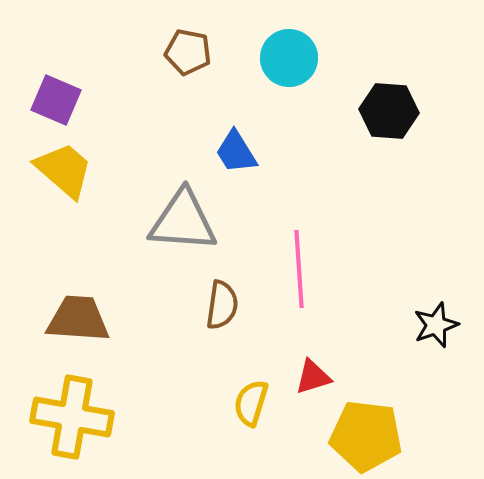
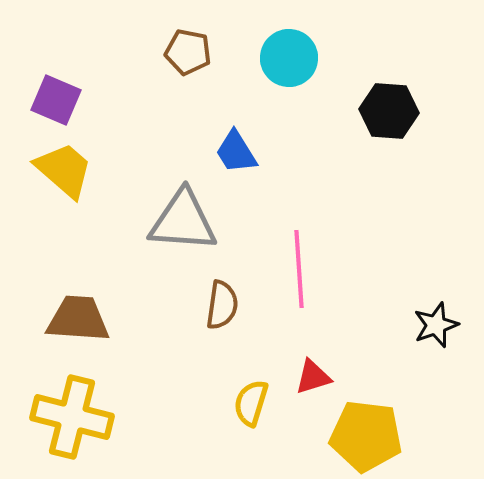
yellow cross: rotated 4 degrees clockwise
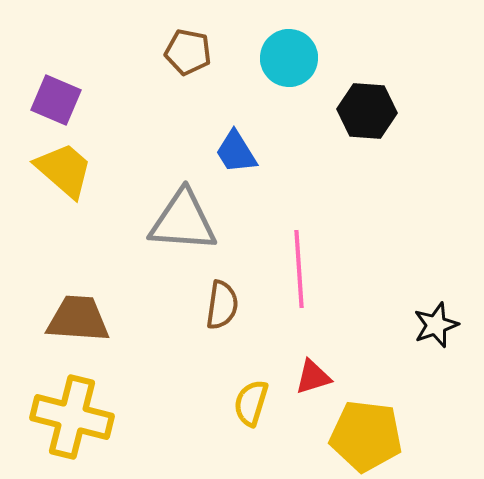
black hexagon: moved 22 px left
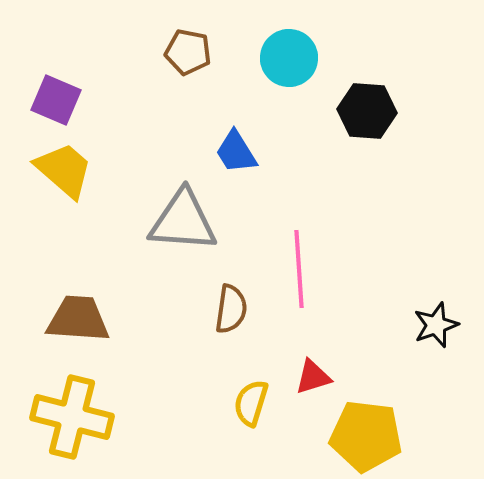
brown semicircle: moved 9 px right, 4 px down
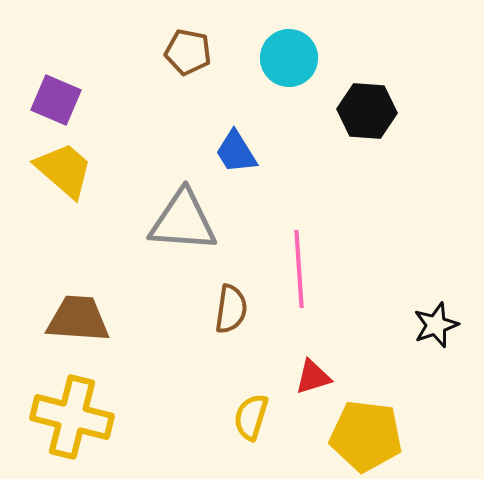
yellow semicircle: moved 14 px down
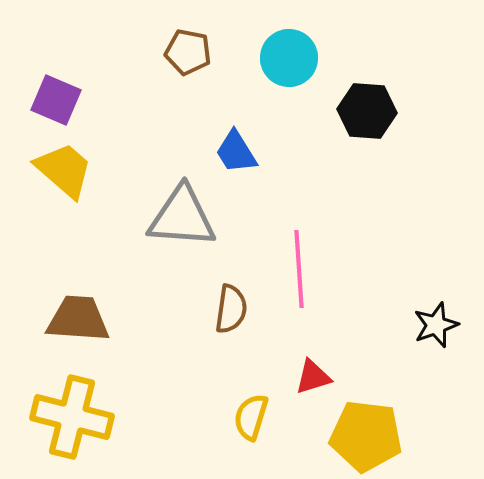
gray triangle: moved 1 px left, 4 px up
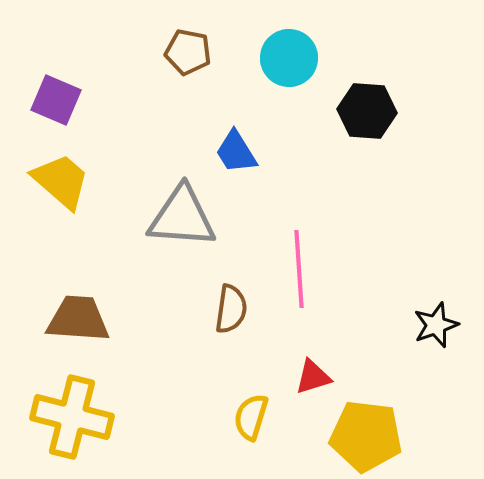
yellow trapezoid: moved 3 px left, 11 px down
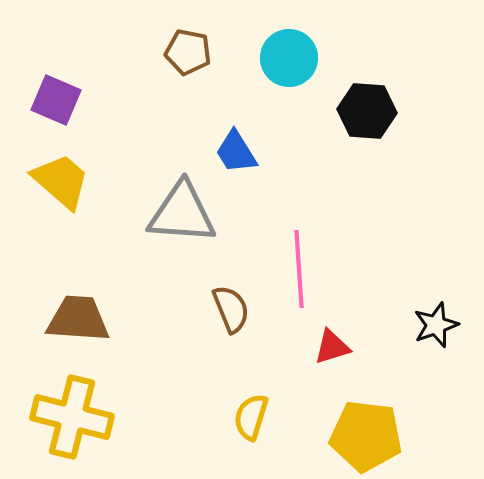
gray triangle: moved 4 px up
brown semicircle: rotated 30 degrees counterclockwise
red triangle: moved 19 px right, 30 px up
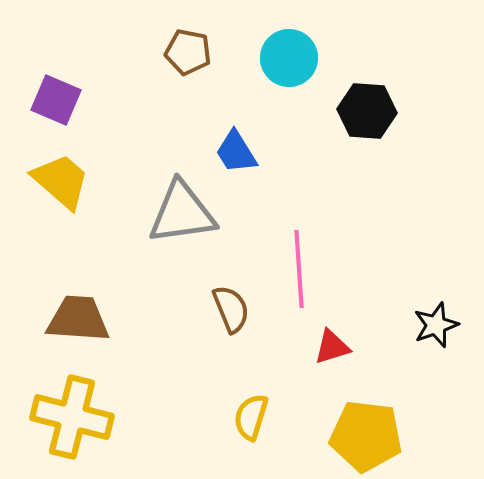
gray triangle: rotated 12 degrees counterclockwise
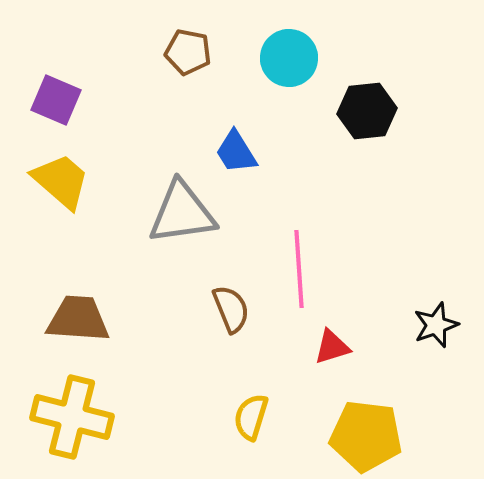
black hexagon: rotated 10 degrees counterclockwise
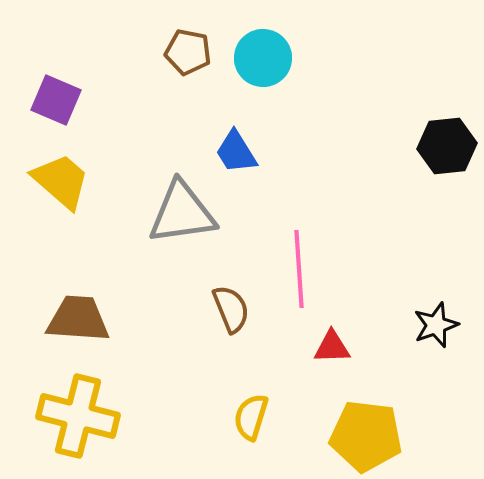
cyan circle: moved 26 px left
black hexagon: moved 80 px right, 35 px down
red triangle: rotated 15 degrees clockwise
yellow cross: moved 6 px right, 1 px up
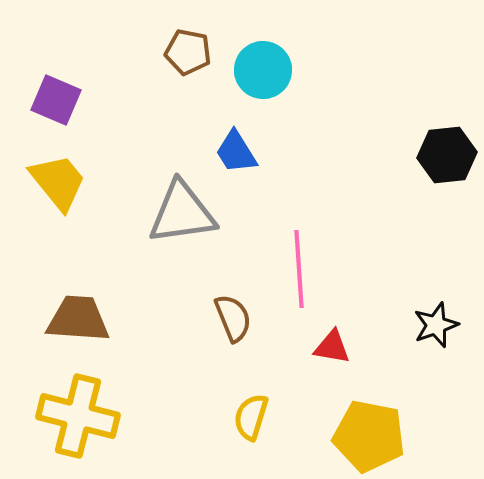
cyan circle: moved 12 px down
black hexagon: moved 9 px down
yellow trapezoid: moved 3 px left, 1 px down; rotated 10 degrees clockwise
brown semicircle: moved 2 px right, 9 px down
red triangle: rotated 12 degrees clockwise
yellow pentagon: moved 3 px right; rotated 4 degrees clockwise
